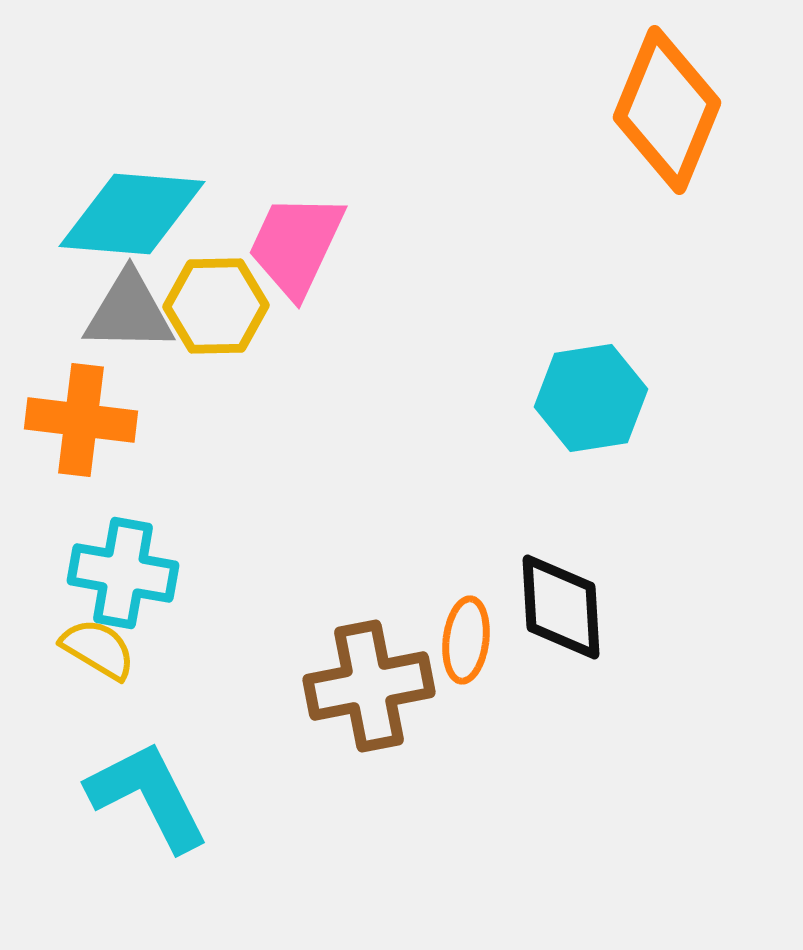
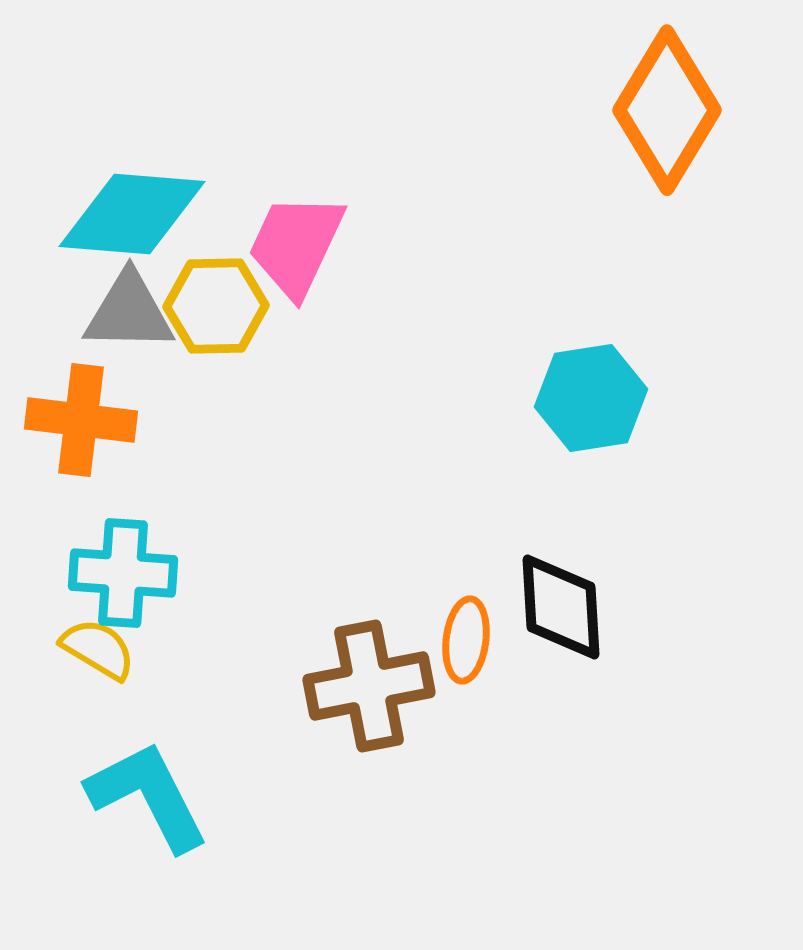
orange diamond: rotated 9 degrees clockwise
cyan cross: rotated 6 degrees counterclockwise
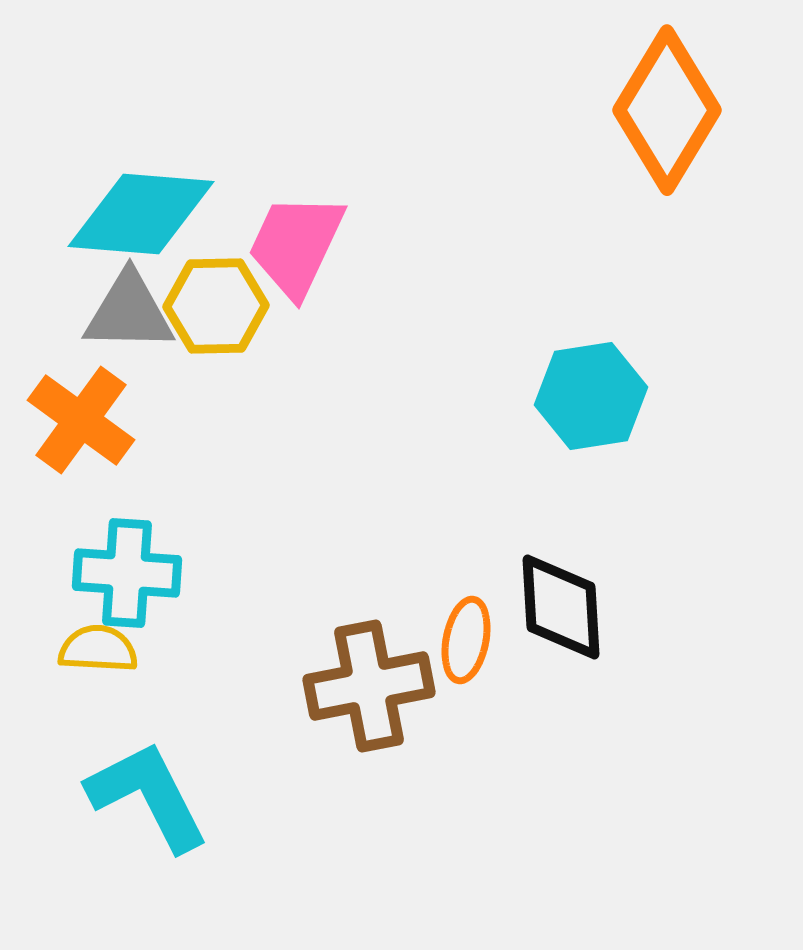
cyan diamond: moved 9 px right
cyan hexagon: moved 2 px up
orange cross: rotated 29 degrees clockwise
cyan cross: moved 4 px right
orange ellipse: rotated 4 degrees clockwise
yellow semicircle: rotated 28 degrees counterclockwise
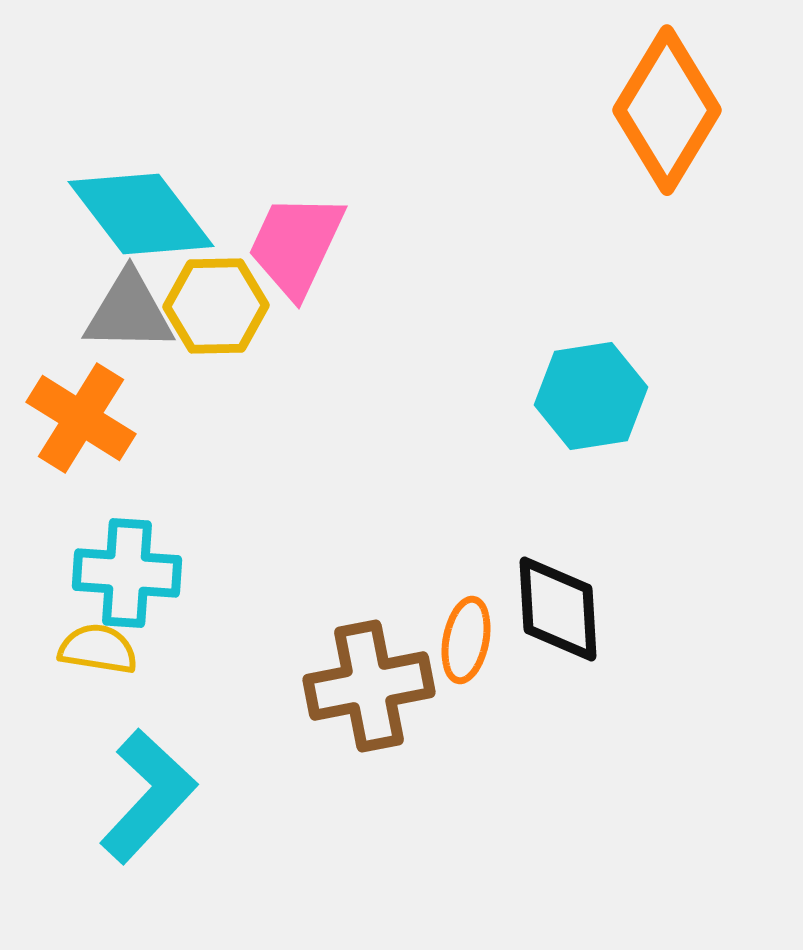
cyan diamond: rotated 48 degrees clockwise
orange cross: moved 2 px up; rotated 4 degrees counterclockwise
black diamond: moved 3 px left, 2 px down
yellow semicircle: rotated 6 degrees clockwise
cyan L-shape: rotated 70 degrees clockwise
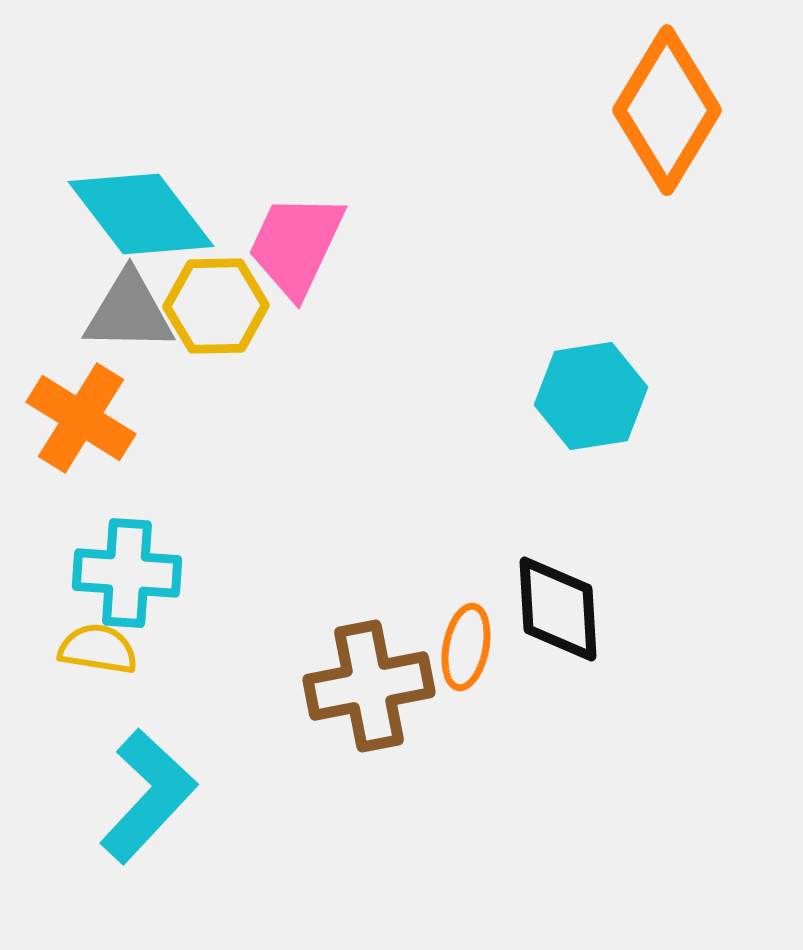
orange ellipse: moved 7 px down
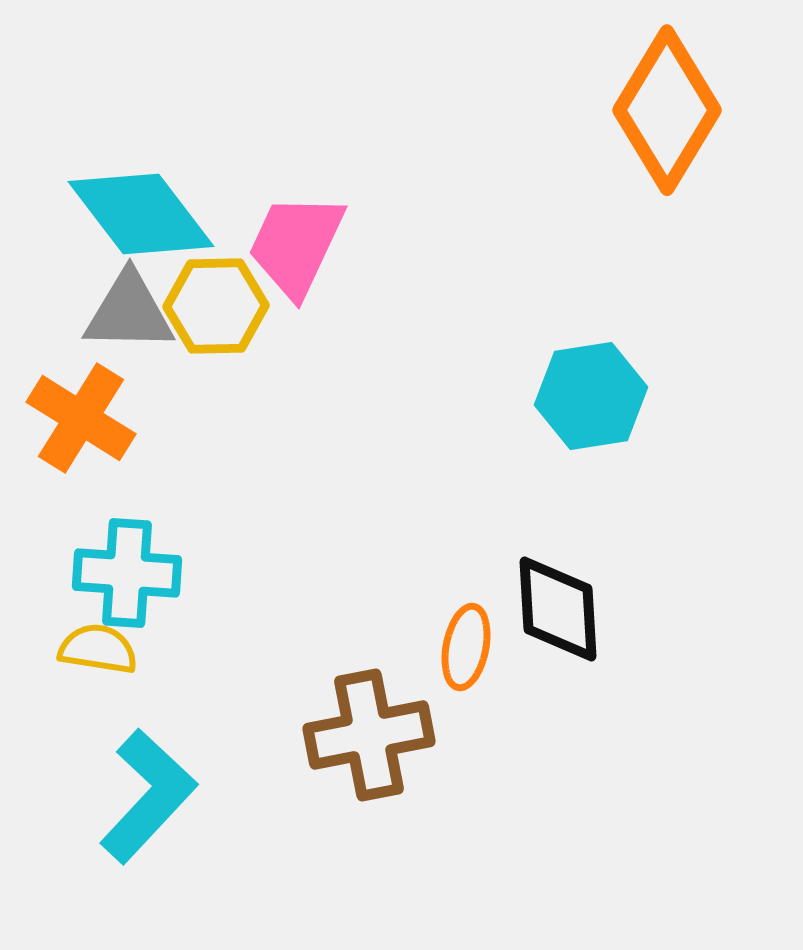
brown cross: moved 49 px down
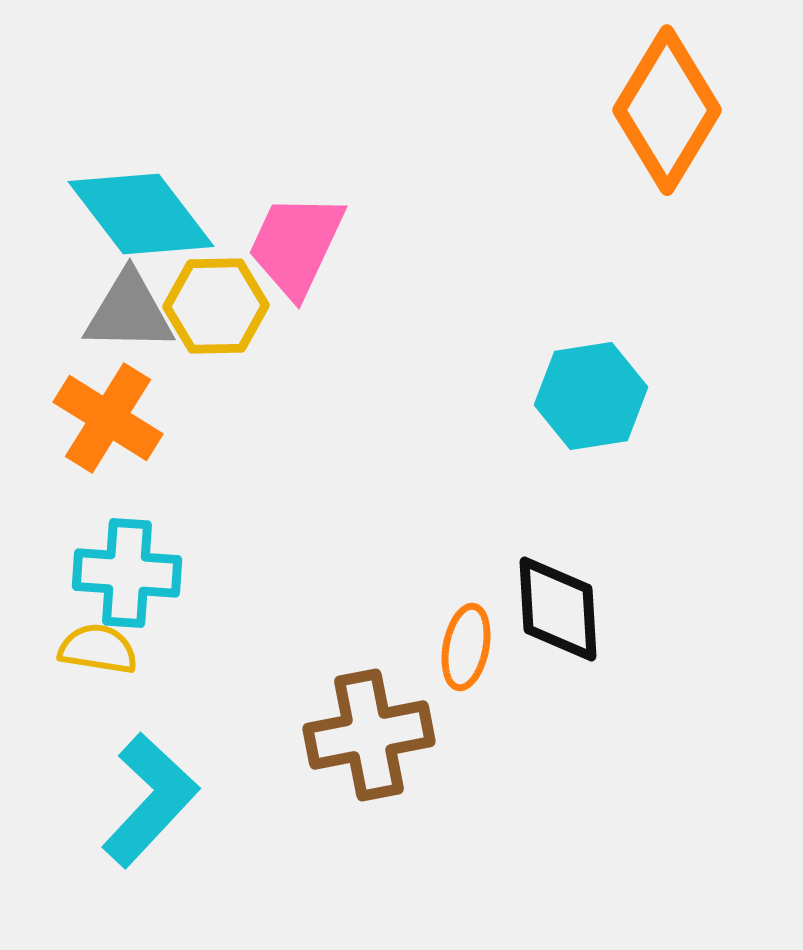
orange cross: moved 27 px right
cyan L-shape: moved 2 px right, 4 px down
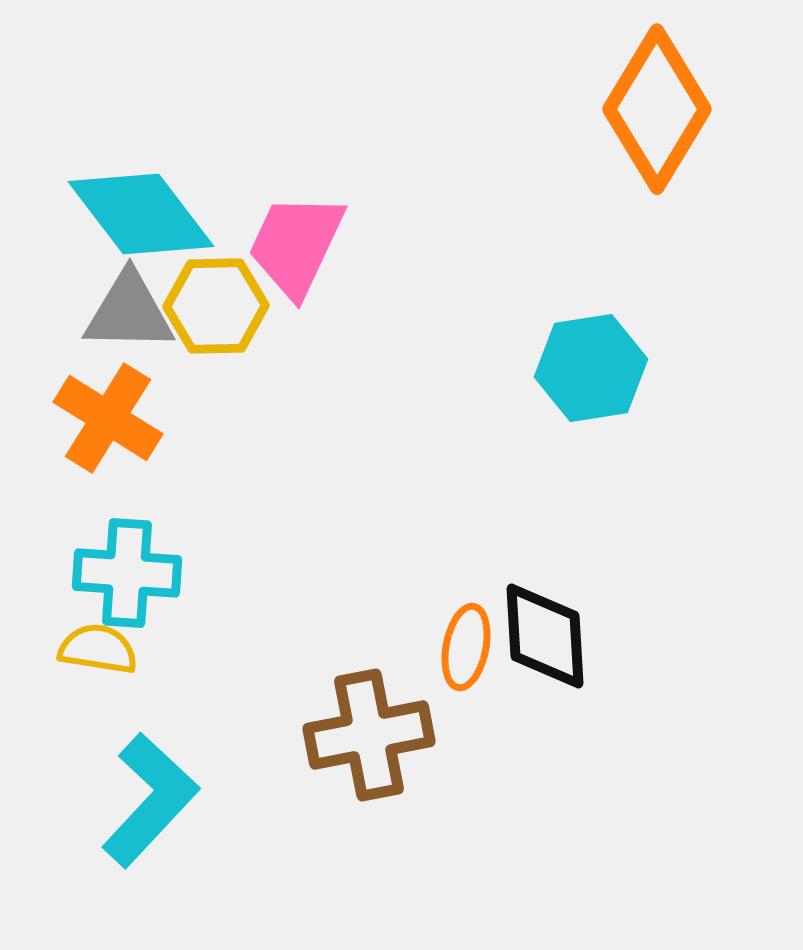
orange diamond: moved 10 px left, 1 px up
cyan hexagon: moved 28 px up
black diamond: moved 13 px left, 27 px down
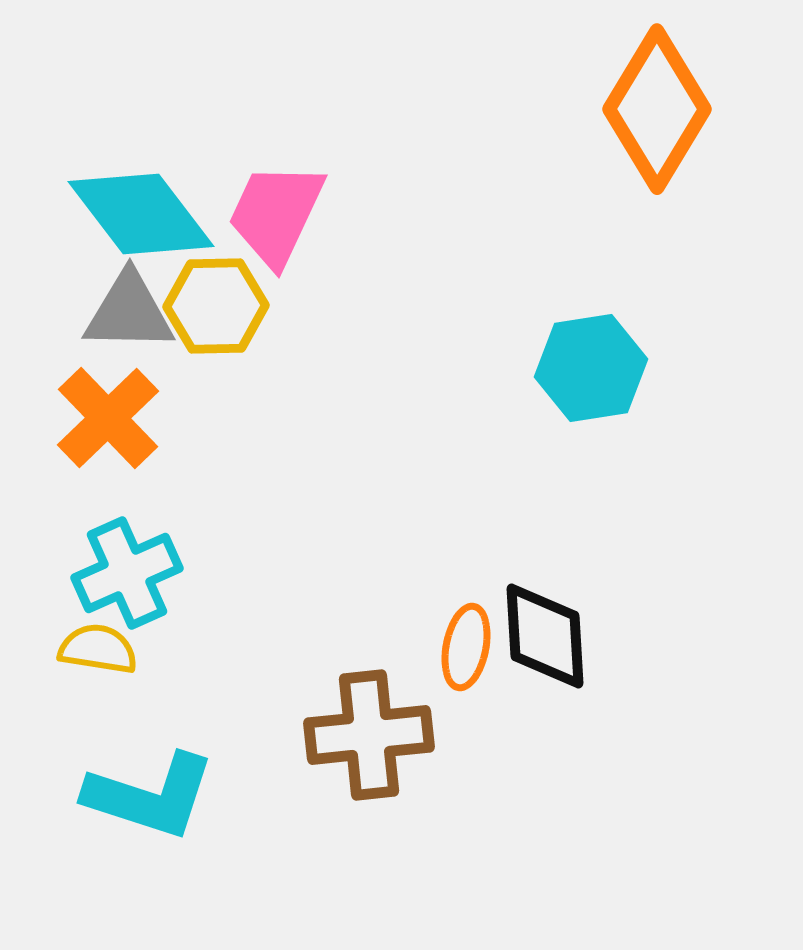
pink trapezoid: moved 20 px left, 31 px up
orange cross: rotated 14 degrees clockwise
cyan cross: rotated 28 degrees counterclockwise
brown cross: rotated 5 degrees clockwise
cyan L-shape: moved 4 px up; rotated 65 degrees clockwise
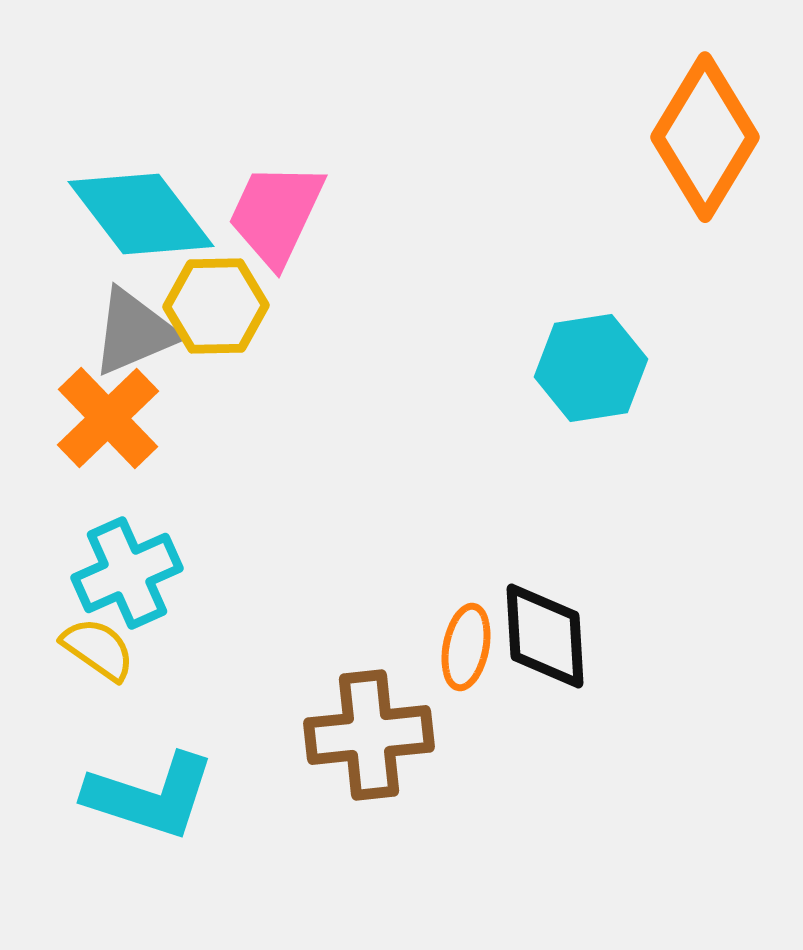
orange diamond: moved 48 px right, 28 px down
gray triangle: moved 5 px right, 20 px down; rotated 24 degrees counterclockwise
yellow semicircle: rotated 26 degrees clockwise
